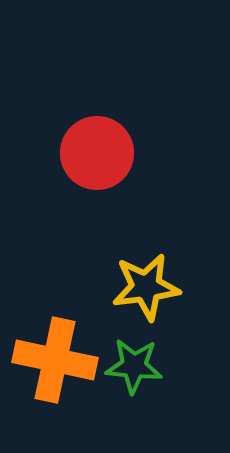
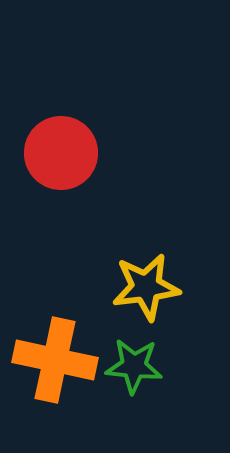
red circle: moved 36 px left
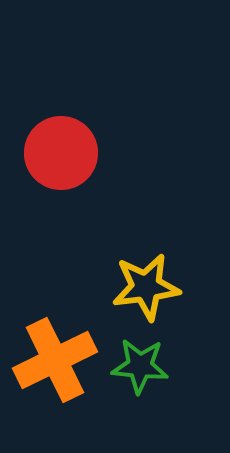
orange cross: rotated 38 degrees counterclockwise
green star: moved 6 px right
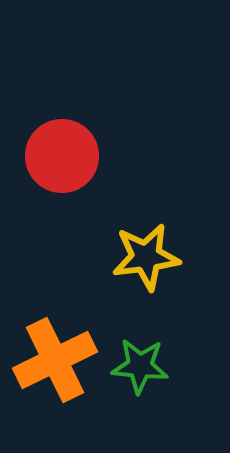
red circle: moved 1 px right, 3 px down
yellow star: moved 30 px up
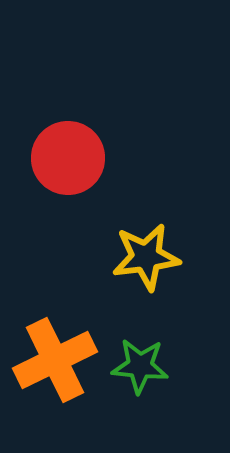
red circle: moved 6 px right, 2 px down
